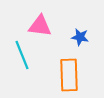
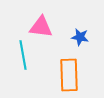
pink triangle: moved 1 px right, 1 px down
cyan line: moved 1 px right; rotated 12 degrees clockwise
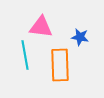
cyan line: moved 2 px right
orange rectangle: moved 9 px left, 10 px up
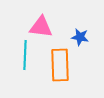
cyan line: rotated 12 degrees clockwise
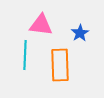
pink triangle: moved 2 px up
blue star: moved 4 px up; rotated 30 degrees clockwise
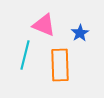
pink triangle: moved 3 px right; rotated 15 degrees clockwise
cyan line: rotated 12 degrees clockwise
